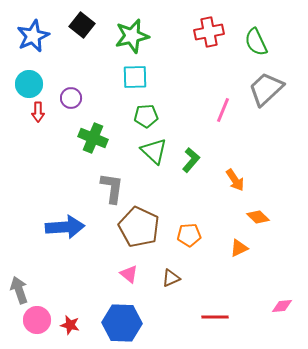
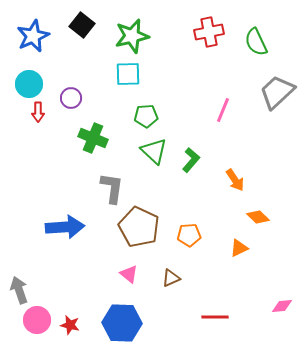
cyan square: moved 7 px left, 3 px up
gray trapezoid: moved 11 px right, 3 px down
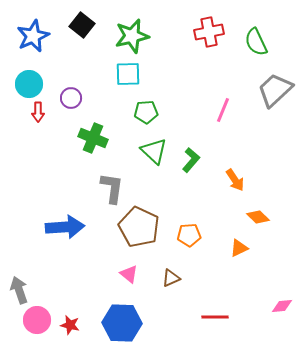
gray trapezoid: moved 2 px left, 2 px up
green pentagon: moved 4 px up
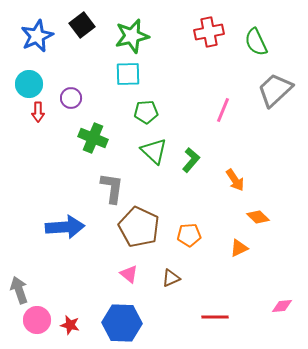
black square: rotated 15 degrees clockwise
blue star: moved 4 px right
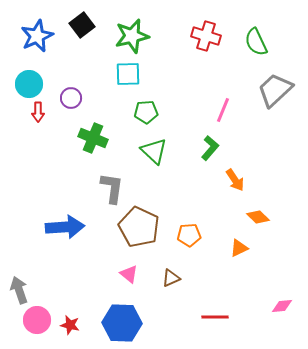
red cross: moved 3 px left, 4 px down; rotated 28 degrees clockwise
green L-shape: moved 19 px right, 12 px up
